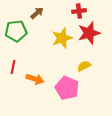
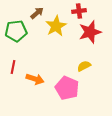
red star: moved 1 px right, 1 px up
yellow star: moved 6 px left, 12 px up; rotated 10 degrees counterclockwise
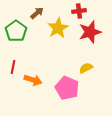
yellow star: moved 2 px right, 2 px down
green pentagon: rotated 30 degrees counterclockwise
yellow semicircle: moved 2 px right, 2 px down
orange arrow: moved 2 px left, 1 px down
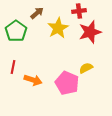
pink pentagon: moved 5 px up
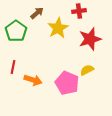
red star: moved 7 px down
yellow semicircle: moved 1 px right, 2 px down
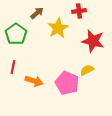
green pentagon: moved 3 px down
red star: moved 3 px right, 2 px down; rotated 30 degrees clockwise
orange arrow: moved 1 px right, 1 px down
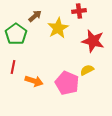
brown arrow: moved 2 px left, 3 px down
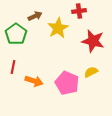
brown arrow: rotated 16 degrees clockwise
yellow semicircle: moved 4 px right, 2 px down
